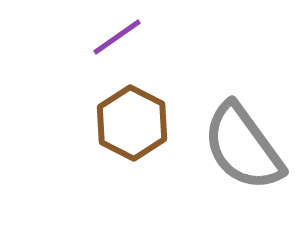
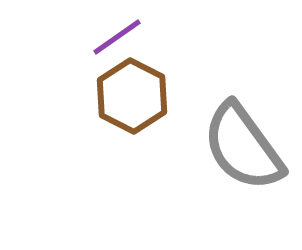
brown hexagon: moved 27 px up
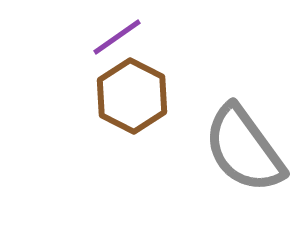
gray semicircle: moved 1 px right, 2 px down
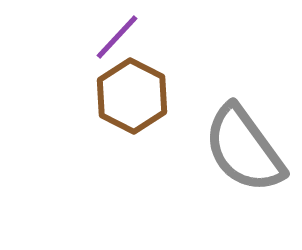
purple line: rotated 12 degrees counterclockwise
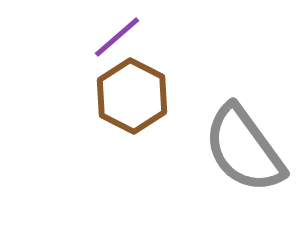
purple line: rotated 6 degrees clockwise
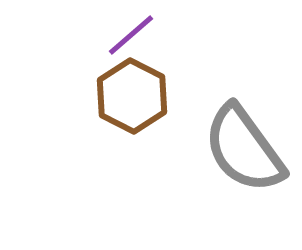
purple line: moved 14 px right, 2 px up
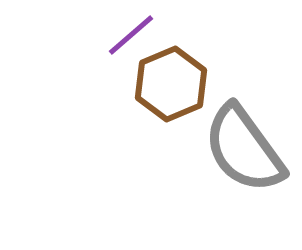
brown hexagon: moved 39 px right, 12 px up; rotated 10 degrees clockwise
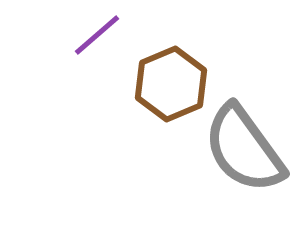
purple line: moved 34 px left
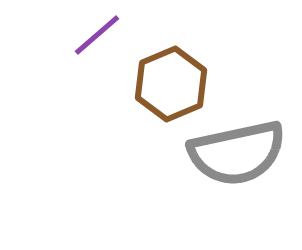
gray semicircle: moved 7 px left, 4 px down; rotated 66 degrees counterclockwise
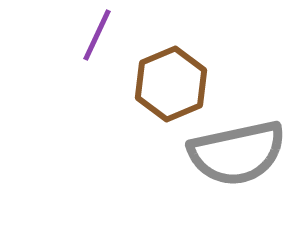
purple line: rotated 24 degrees counterclockwise
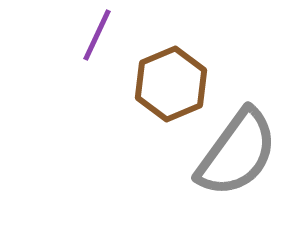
gray semicircle: rotated 42 degrees counterclockwise
